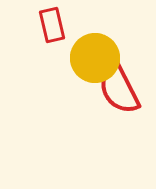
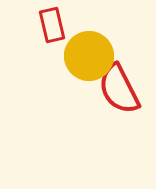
yellow circle: moved 6 px left, 2 px up
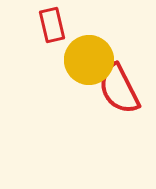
yellow circle: moved 4 px down
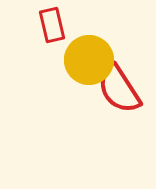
red semicircle: rotated 6 degrees counterclockwise
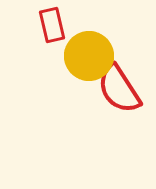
yellow circle: moved 4 px up
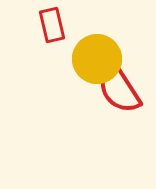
yellow circle: moved 8 px right, 3 px down
